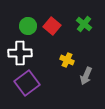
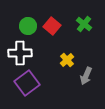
yellow cross: rotated 24 degrees clockwise
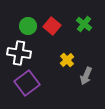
white cross: moved 1 px left; rotated 10 degrees clockwise
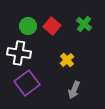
gray arrow: moved 12 px left, 14 px down
